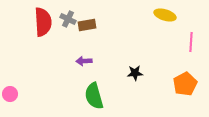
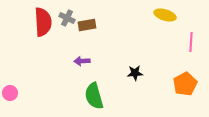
gray cross: moved 1 px left, 1 px up
purple arrow: moved 2 px left
pink circle: moved 1 px up
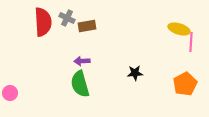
yellow ellipse: moved 14 px right, 14 px down
brown rectangle: moved 1 px down
green semicircle: moved 14 px left, 12 px up
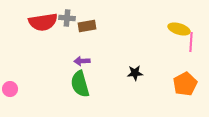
gray cross: rotated 21 degrees counterclockwise
red semicircle: rotated 84 degrees clockwise
pink circle: moved 4 px up
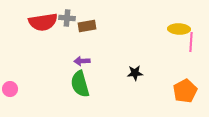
yellow ellipse: rotated 15 degrees counterclockwise
orange pentagon: moved 7 px down
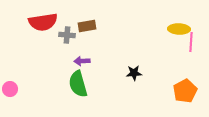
gray cross: moved 17 px down
black star: moved 1 px left
green semicircle: moved 2 px left
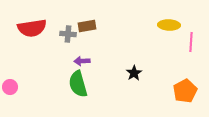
red semicircle: moved 11 px left, 6 px down
yellow ellipse: moved 10 px left, 4 px up
gray cross: moved 1 px right, 1 px up
black star: rotated 28 degrees counterclockwise
pink circle: moved 2 px up
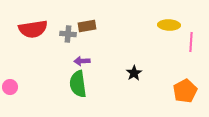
red semicircle: moved 1 px right, 1 px down
green semicircle: rotated 8 degrees clockwise
